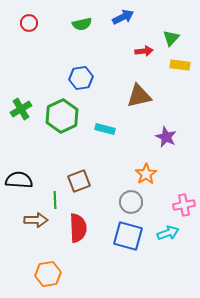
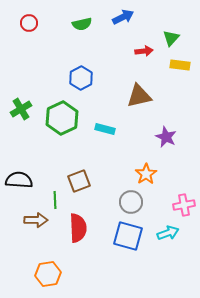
blue hexagon: rotated 20 degrees counterclockwise
green hexagon: moved 2 px down
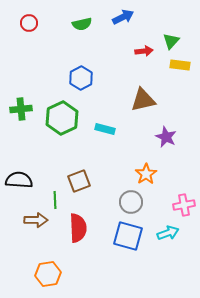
green triangle: moved 3 px down
brown triangle: moved 4 px right, 4 px down
green cross: rotated 25 degrees clockwise
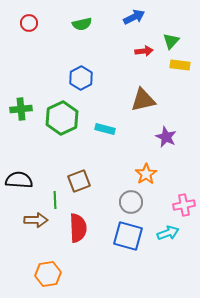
blue arrow: moved 11 px right
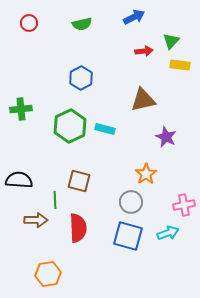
green hexagon: moved 8 px right, 8 px down
brown square: rotated 35 degrees clockwise
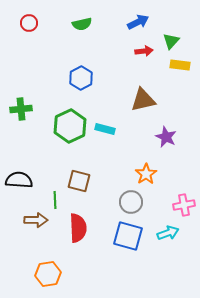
blue arrow: moved 4 px right, 5 px down
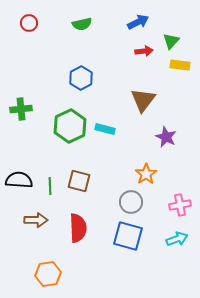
brown triangle: rotated 40 degrees counterclockwise
green line: moved 5 px left, 14 px up
pink cross: moved 4 px left
cyan arrow: moved 9 px right, 6 px down
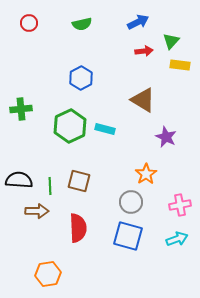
brown triangle: rotated 36 degrees counterclockwise
brown arrow: moved 1 px right, 9 px up
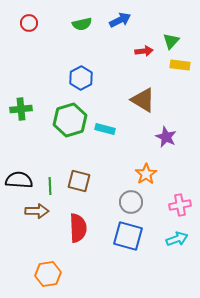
blue arrow: moved 18 px left, 2 px up
green hexagon: moved 6 px up; rotated 8 degrees clockwise
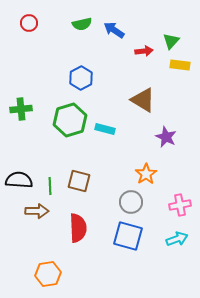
blue arrow: moved 6 px left, 10 px down; rotated 120 degrees counterclockwise
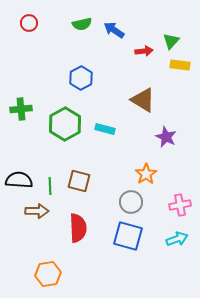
green hexagon: moved 5 px left, 4 px down; rotated 12 degrees counterclockwise
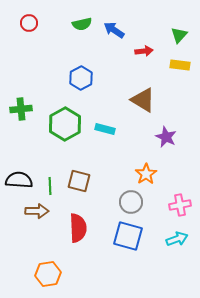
green triangle: moved 8 px right, 6 px up
